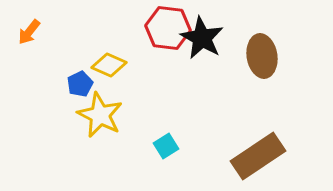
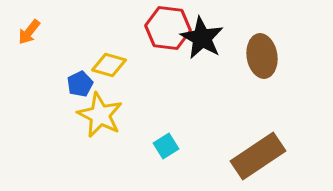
yellow diamond: rotated 8 degrees counterclockwise
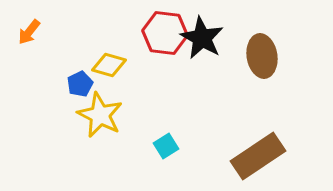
red hexagon: moved 3 px left, 5 px down
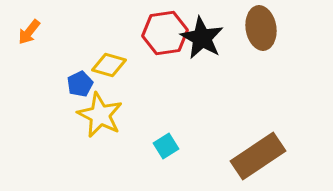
red hexagon: rotated 15 degrees counterclockwise
brown ellipse: moved 1 px left, 28 px up
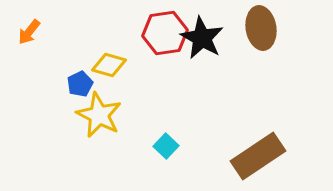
yellow star: moved 1 px left
cyan square: rotated 15 degrees counterclockwise
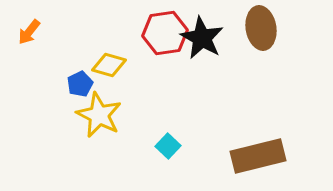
cyan square: moved 2 px right
brown rectangle: rotated 20 degrees clockwise
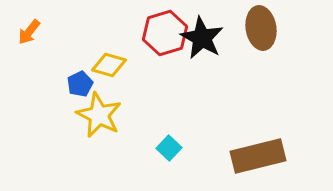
red hexagon: rotated 9 degrees counterclockwise
cyan square: moved 1 px right, 2 px down
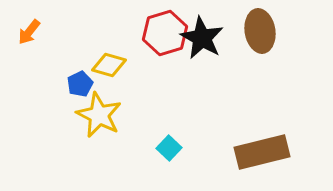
brown ellipse: moved 1 px left, 3 px down
brown rectangle: moved 4 px right, 4 px up
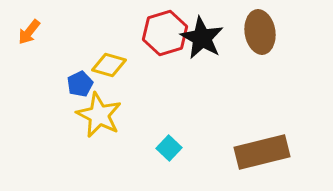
brown ellipse: moved 1 px down
